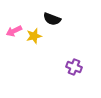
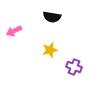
black semicircle: moved 2 px up; rotated 12 degrees counterclockwise
yellow star: moved 16 px right, 14 px down
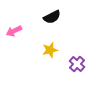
black semicircle: rotated 36 degrees counterclockwise
purple cross: moved 3 px right, 3 px up; rotated 21 degrees clockwise
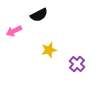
black semicircle: moved 13 px left, 2 px up
yellow star: moved 1 px left
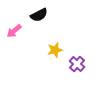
pink arrow: rotated 14 degrees counterclockwise
yellow star: moved 6 px right
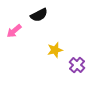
purple cross: moved 1 px down
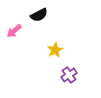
yellow star: rotated 14 degrees counterclockwise
purple cross: moved 8 px left, 10 px down; rotated 14 degrees clockwise
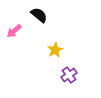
black semicircle: rotated 114 degrees counterclockwise
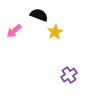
black semicircle: rotated 18 degrees counterclockwise
yellow star: moved 18 px up
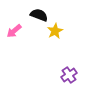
yellow star: moved 1 px up
